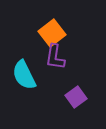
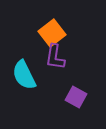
purple square: rotated 25 degrees counterclockwise
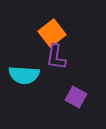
purple L-shape: moved 1 px right
cyan semicircle: rotated 60 degrees counterclockwise
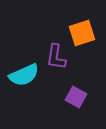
orange square: moved 30 px right; rotated 20 degrees clockwise
cyan semicircle: rotated 28 degrees counterclockwise
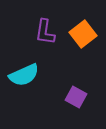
orange square: moved 1 px right, 1 px down; rotated 20 degrees counterclockwise
purple L-shape: moved 11 px left, 25 px up
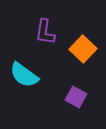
orange square: moved 15 px down; rotated 8 degrees counterclockwise
cyan semicircle: rotated 60 degrees clockwise
